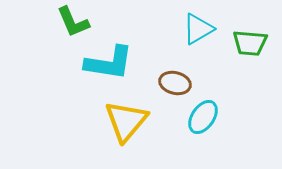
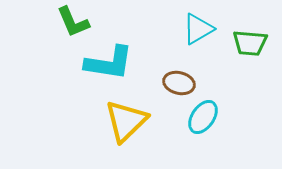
brown ellipse: moved 4 px right
yellow triangle: rotated 6 degrees clockwise
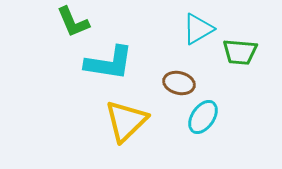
green trapezoid: moved 10 px left, 9 px down
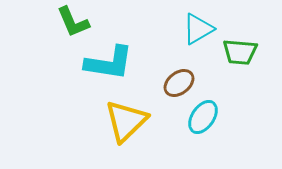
brown ellipse: rotated 52 degrees counterclockwise
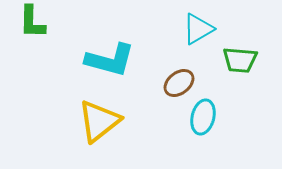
green L-shape: moved 41 px left; rotated 24 degrees clockwise
green trapezoid: moved 8 px down
cyan L-shape: moved 1 px right, 3 px up; rotated 6 degrees clockwise
cyan ellipse: rotated 20 degrees counterclockwise
yellow triangle: moved 27 px left; rotated 6 degrees clockwise
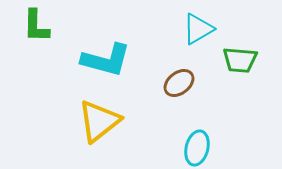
green L-shape: moved 4 px right, 4 px down
cyan L-shape: moved 4 px left
cyan ellipse: moved 6 px left, 31 px down
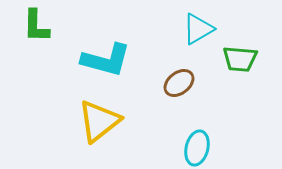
green trapezoid: moved 1 px up
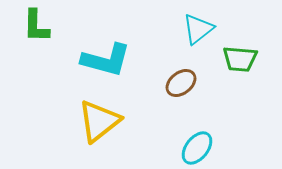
cyan triangle: rotated 8 degrees counterclockwise
brown ellipse: moved 2 px right
cyan ellipse: rotated 24 degrees clockwise
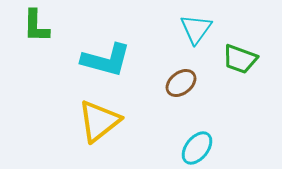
cyan triangle: moved 2 px left; rotated 16 degrees counterclockwise
green trapezoid: rotated 15 degrees clockwise
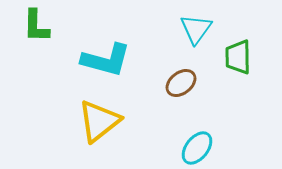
green trapezoid: moved 2 px left, 2 px up; rotated 69 degrees clockwise
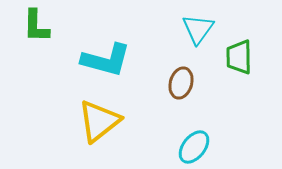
cyan triangle: moved 2 px right
green trapezoid: moved 1 px right
brown ellipse: rotated 36 degrees counterclockwise
cyan ellipse: moved 3 px left, 1 px up
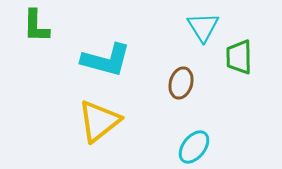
cyan triangle: moved 5 px right, 2 px up; rotated 8 degrees counterclockwise
